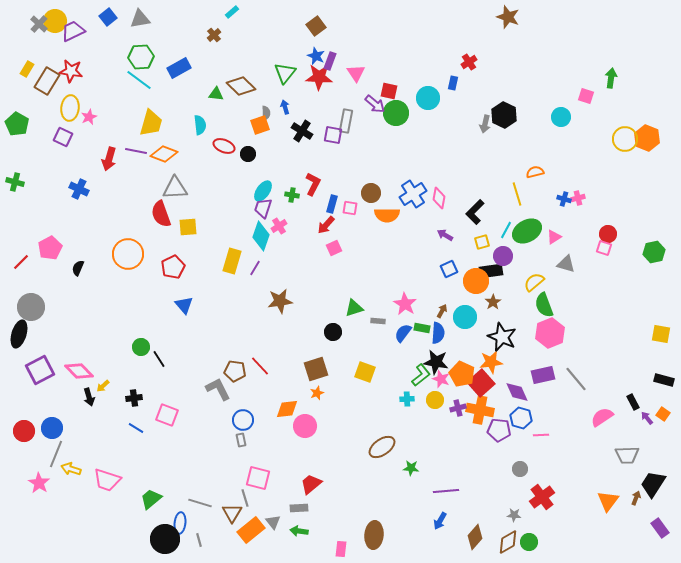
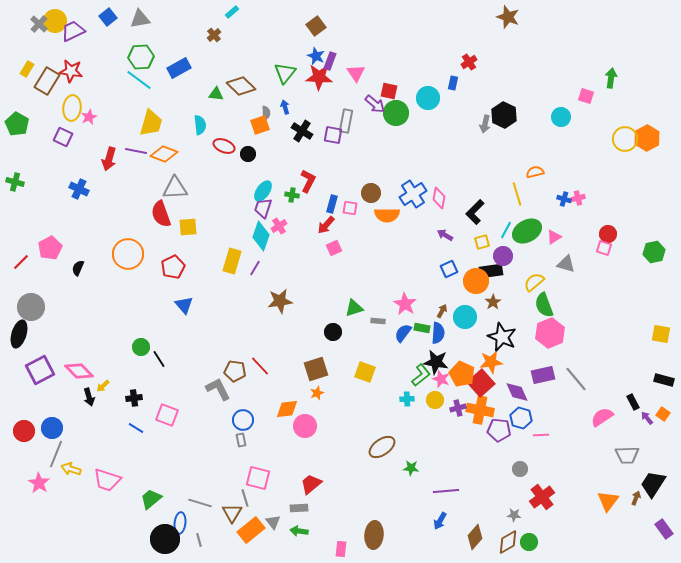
yellow ellipse at (70, 108): moved 2 px right
orange hexagon at (647, 138): rotated 10 degrees clockwise
red L-shape at (313, 184): moved 5 px left, 3 px up
purple rectangle at (660, 528): moved 4 px right, 1 px down
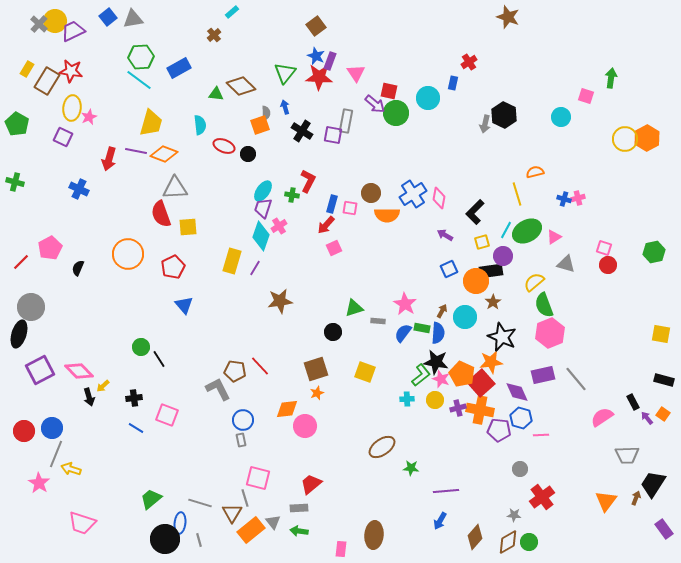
gray triangle at (140, 19): moved 7 px left
red circle at (608, 234): moved 31 px down
pink trapezoid at (107, 480): moved 25 px left, 43 px down
orange triangle at (608, 501): moved 2 px left
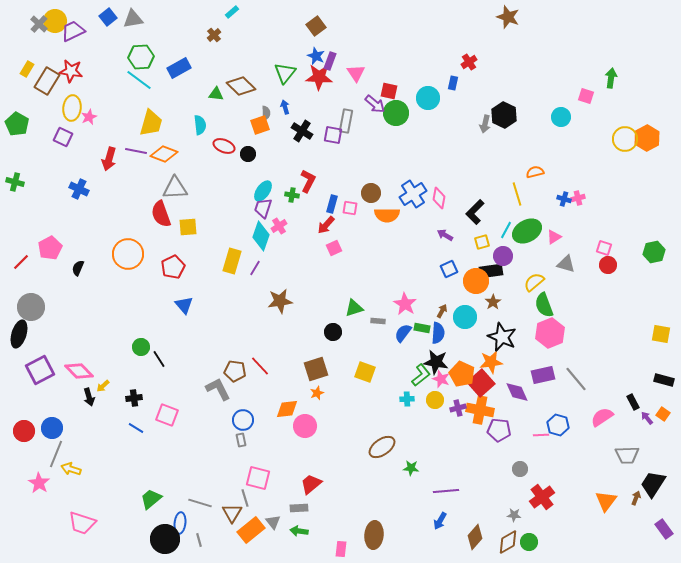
blue hexagon at (521, 418): moved 37 px right, 7 px down
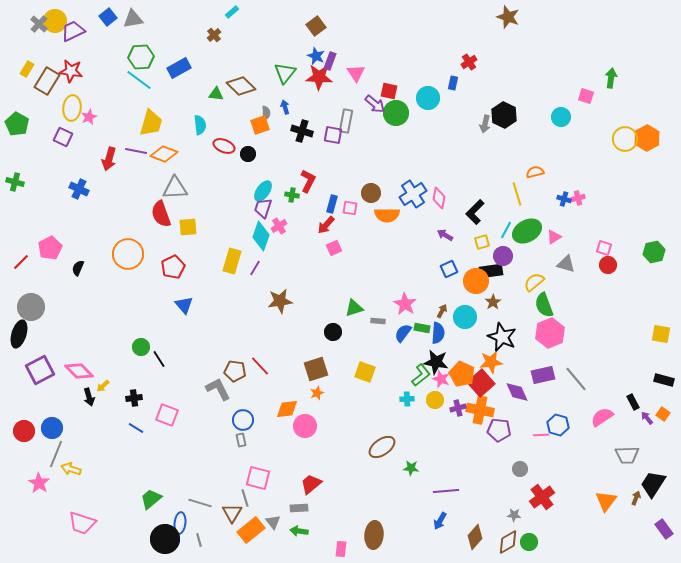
black cross at (302, 131): rotated 15 degrees counterclockwise
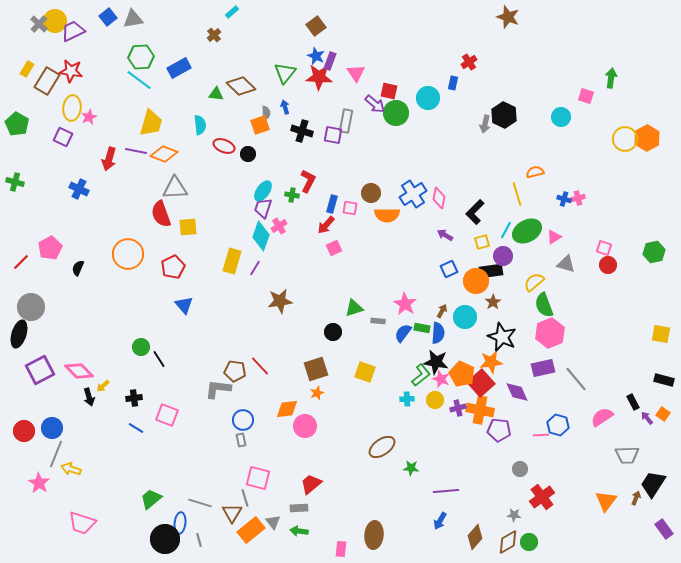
purple rectangle at (543, 375): moved 7 px up
gray L-shape at (218, 389): rotated 56 degrees counterclockwise
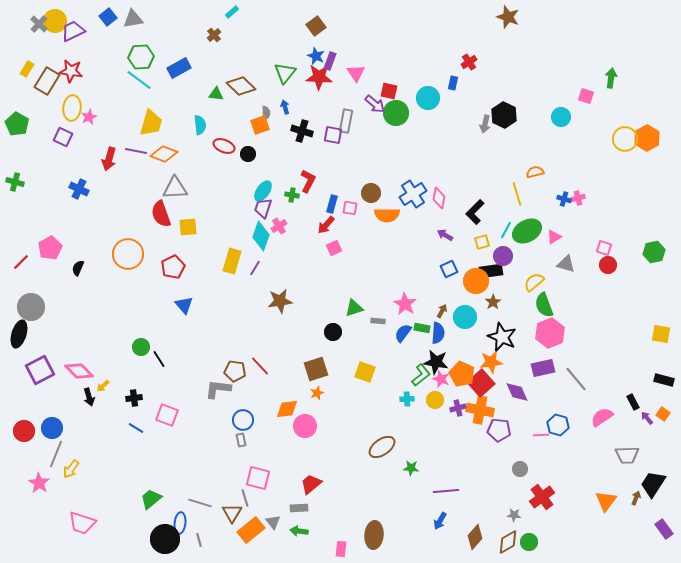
yellow arrow at (71, 469): rotated 72 degrees counterclockwise
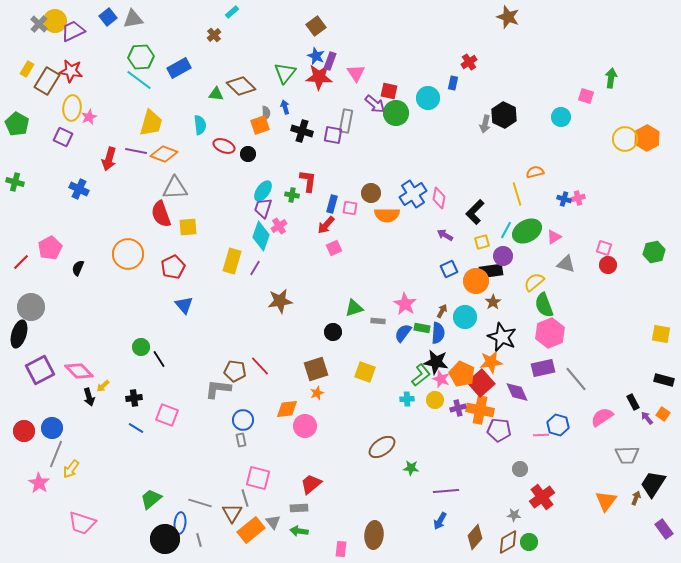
red L-shape at (308, 181): rotated 20 degrees counterclockwise
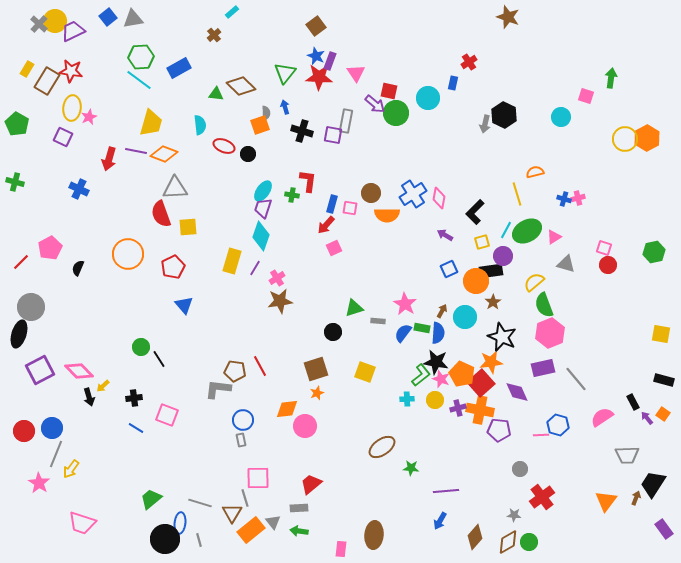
pink cross at (279, 226): moved 2 px left, 52 px down
red line at (260, 366): rotated 15 degrees clockwise
pink square at (258, 478): rotated 15 degrees counterclockwise
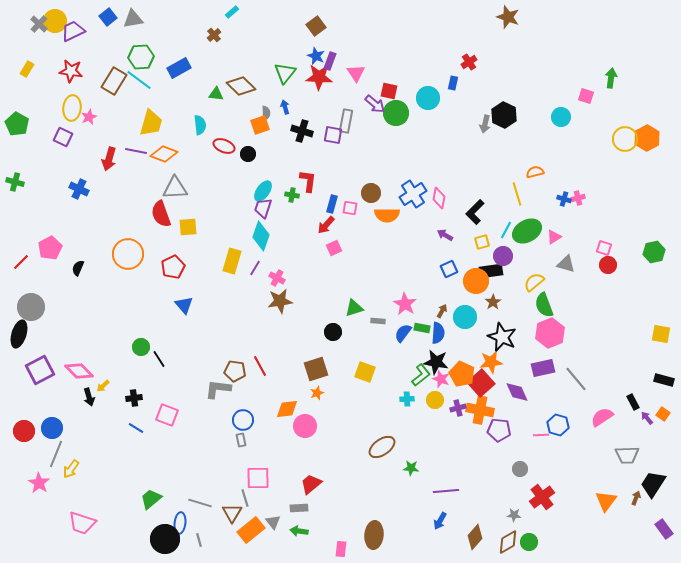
brown rectangle at (47, 81): moved 67 px right
pink cross at (277, 278): rotated 28 degrees counterclockwise
